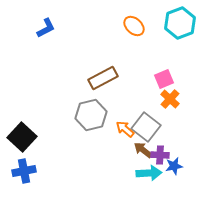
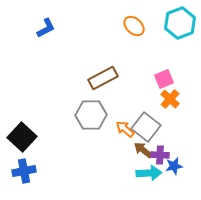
gray hexagon: rotated 12 degrees clockwise
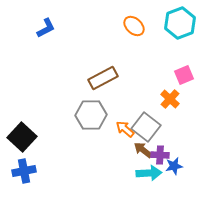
pink square: moved 20 px right, 4 px up
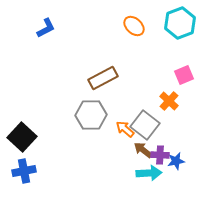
orange cross: moved 1 px left, 2 px down
gray square: moved 1 px left, 2 px up
blue star: moved 2 px right, 5 px up
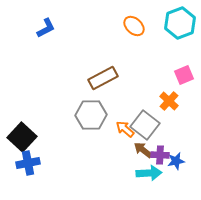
blue cross: moved 4 px right, 8 px up
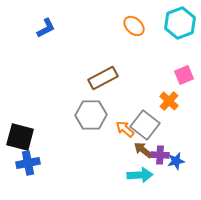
black square: moved 2 px left; rotated 28 degrees counterclockwise
cyan arrow: moved 9 px left, 2 px down
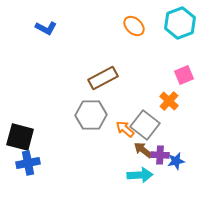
blue L-shape: rotated 55 degrees clockwise
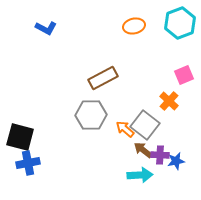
orange ellipse: rotated 55 degrees counterclockwise
